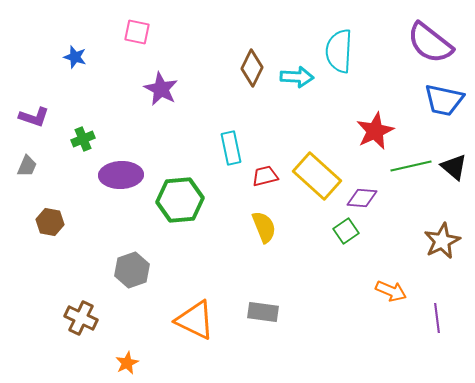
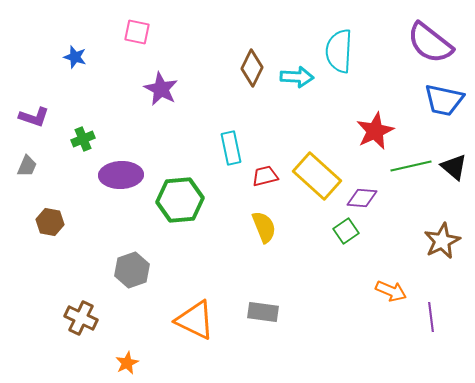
purple line: moved 6 px left, 1 px up
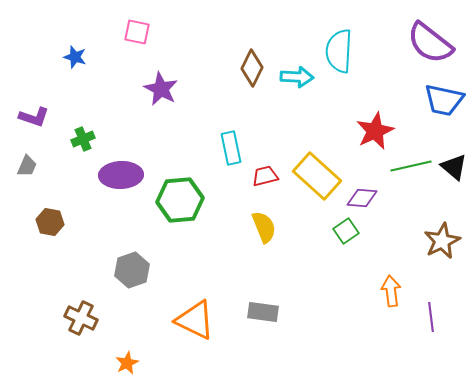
orange arrow: rotated 120 degrees counterclockwise
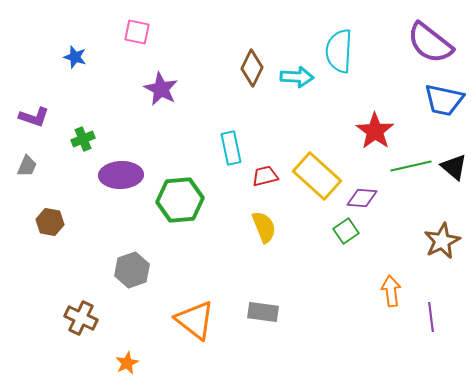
red star: rotated 12 degrees counterclockwise
orange triangle: rotated 12 degrees clockwise
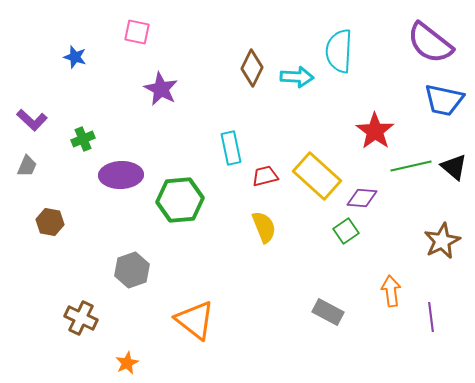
purple L-shape: moved 2 px left, 3 px down; rotated 24 degrees clockwise
gray rectangle: moved 65 px right; rotated 20 degrees clockwise
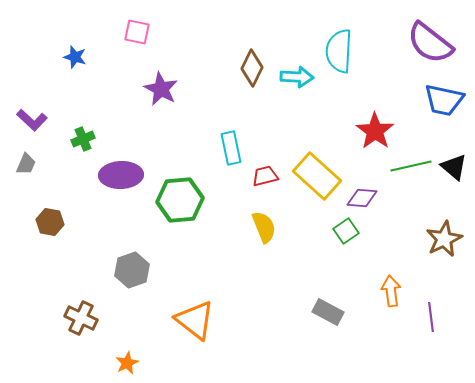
gray trapezoid: moved 1 px left, 2 px up
brown star: moved 2 px right, 2 px up
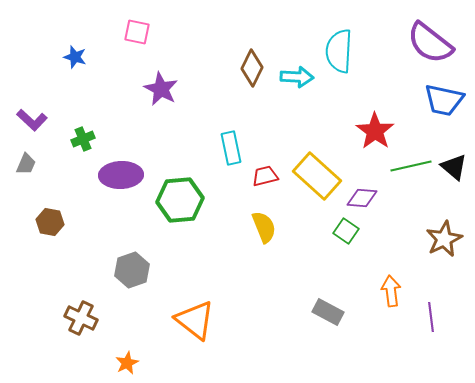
green square: rotated 20 degrees counterclockwise
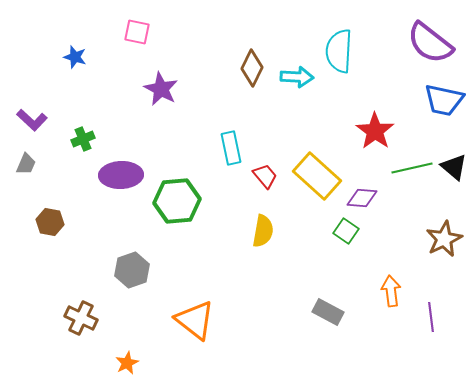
green line: moved 1 px right, 2 px down
red trapezoid: rotated 64 degrees clockwise
green hexagon: moved 3 px left, 1 px down
yellow semicircle: moved 1 px left, 4 px down; rotated 32 degrees clockwise
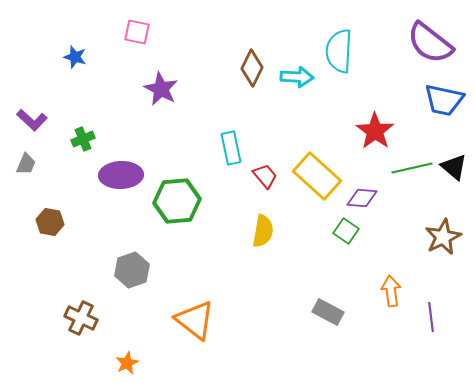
brown star: moved 1 px left, 2 px up
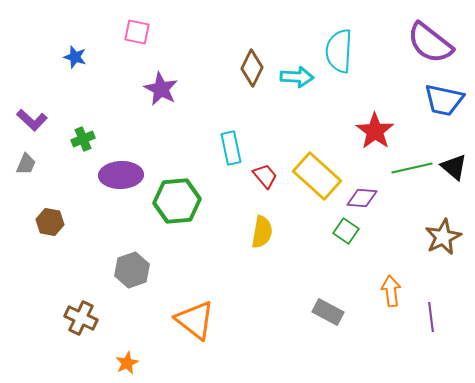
yellow semicircle: moved 1 px left, 1 px down
